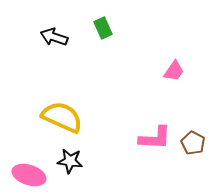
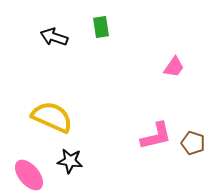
green rectangle: moved 2 px left, 1 px up; rotated 15 degrees clockwise
pink trapezoid: moved 4 px up
yellow semicircle: moved 10 px left
pink L-shape: moved 1 px right, 2 px up; rotated 16 degrees counterclockwise
brown pentagon: rotated 10 degrees counterclockwise
pink ellipse: rotated 32 degrees clockwise
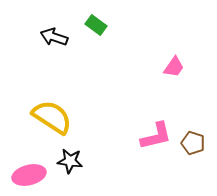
green rectangle: moved 5 px left, 2 px up; rotated 45 degrees counterclockwise
yellow semicircle: rotated 9 degrees clockwise
pink ellipse: rotated 64 degrees counterclockwise
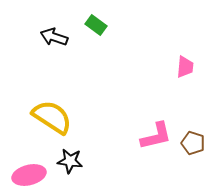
pink trapezoid: moved 11 px right; rotated 30 degrees counterclockwise
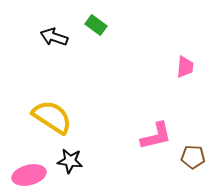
brown pentagon: moved 14 px down; rotated 15 degrees counterclockwise
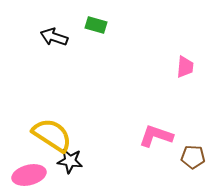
green rectangle: rotated 20 degrees counterclockwise
yellow semicircle: moved 18 px down
pink L-shape: rotated 148 degrees counterclockwise
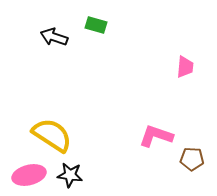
brown pentagon: moved 1 px left, 2 px down
black star: moved 14 px down
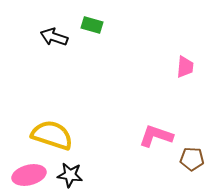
green rectangle: moved 4 px left
yellow semicircle: rotated 15 degrees counterclockwise
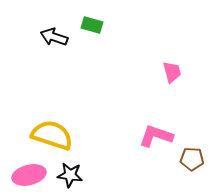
pink trapezoid: moved 13 px left, 5 px down; rotated 20 degrees counterclockwise
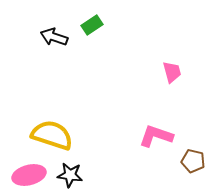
green rectangle: rotated 50 degrees counterclockwise
brown pentagon: moved 1 px right, 2 px down; rotated 10 degrees clockwise
